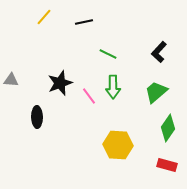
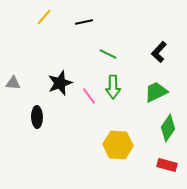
gray triangle: moved 2 px right, 3 px down
green trapezoid: rotated 15 degrees clockwise
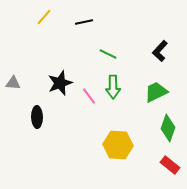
black L-shape: moved 1 px right, 1 px up
green diamond: rotated 16 degrees counterclockwise
red rectangle: moved 3 px right; rotated 24 degrees clockwise
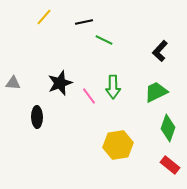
green line: moved 4 px left, 14 px up
yellow hexagon: rotated 12 degrees counterclockwise
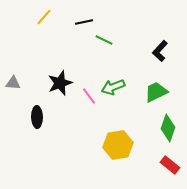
green arrow: rotated 70 degrees clockwise
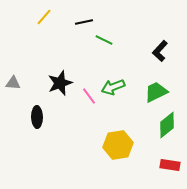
green diamond: moved 1 px left, 3 px up; rotated 32 degrees clockwise
red rectangle: rotated 30 degrees counterclockwise
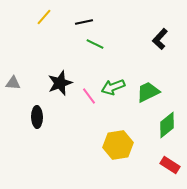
green line: moved 9 px left, 4 px down
black L-shape: moved 12 px up
green trapezoid: moved 8 px left
red rectangle: rotated 24 degrees clockwise
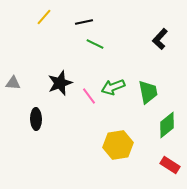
green trapezoid: rotated 105 degrees clockwise
black ellipse: moved 1 px left, 2 px down
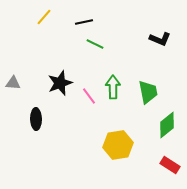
black L-shape: rotated 110 degrees counterclockwise
green arrow: rotated 110 degrees clockwise
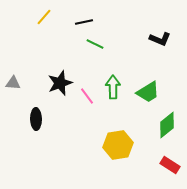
green trapezoid: rotated 70 degrees clockwise
pink line: moved 2 px left
